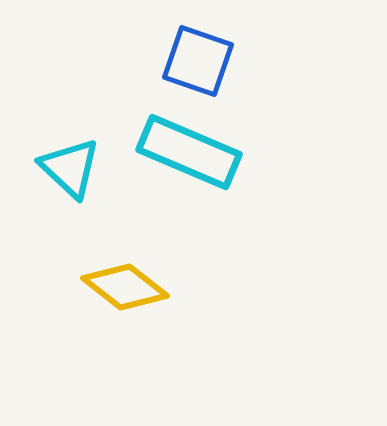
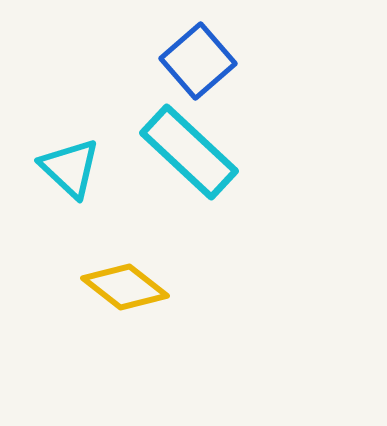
blue square: rotated 30 degrees clockwise
cyan rectangle: rotated 20 degrees clockwise
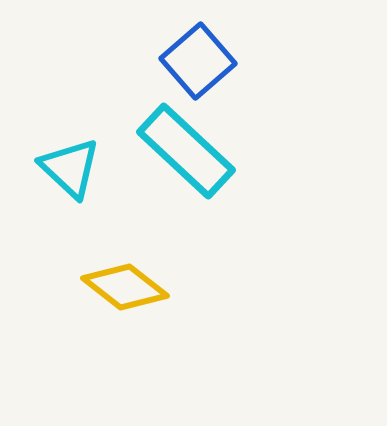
cyan rectangle: moved 3 px left, 1 px up
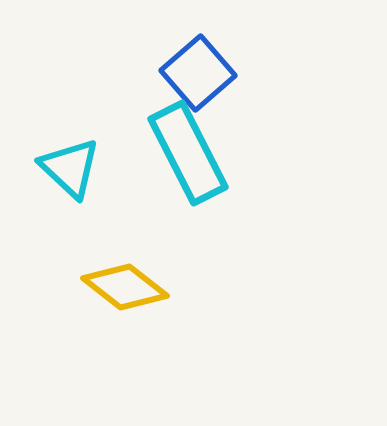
blue square: moved 12 px down
cyan rectangle: moved 2 px right, 2 px down; rotated 20 degrees clockwise
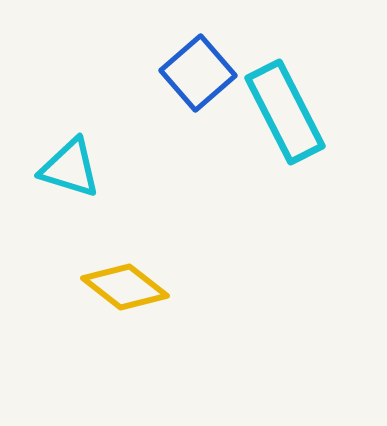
cyan rectangle: moved 97 px right, 41 px up
cyan triangle: rotated 26 degrees counterclockwise
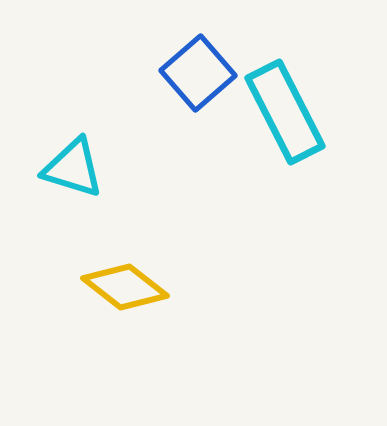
cyan triangle: moved 3 px right
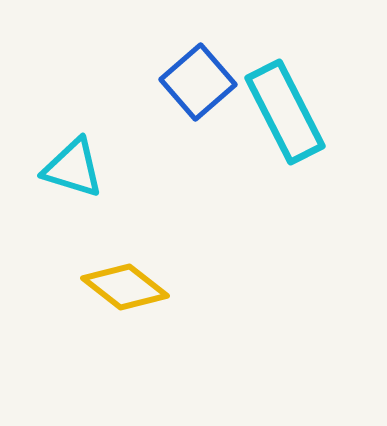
blue square: moved 9 px down
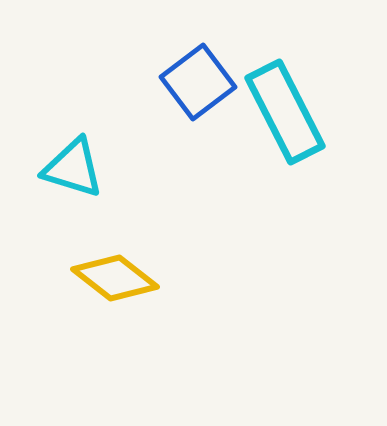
blue square: rotated 4 degrees clockwise
yellow diamond: moved 10 px left, 9 px up
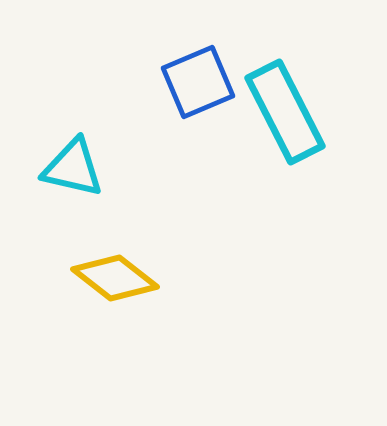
blue square: rotated 14 degrees clockwise
cyan triangle: rotated 4 degrees counterclockwise
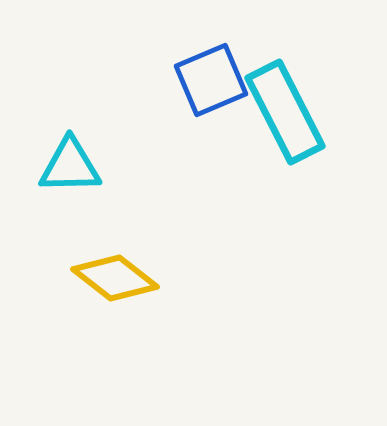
blue square: moved 13 px right, 2 px up
cyan triangle: moved 3 px left, 2 px up; rotated 14 degrees counterclockwise
